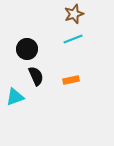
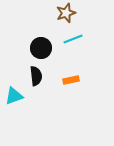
brown star: moved 8 px left, 1 px up
black circle: moved 14 px right, 1 px up
black semicircle: rotated 18 degrees clockwise
cyan triangle: moved 1 px left, 1 px up
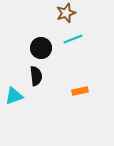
orange rectangle: moved 9 px right, 11 px down
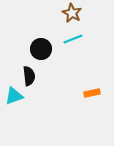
brown star: moved 6 px right; rotated 24 degrees counterclockwise
black circle: moved 1 px down
black semicircle: moved 7 px left
orange rectangle: moved 12 px right, 2 px down
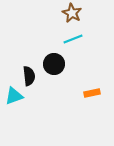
black circle: moved 13 px right, 15 px down
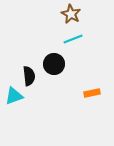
brown star: moved 1 px left, 1 px down
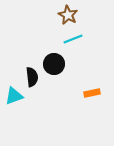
brown star: moved 3 px left, 1 px down
black semicircle: moved 3 px right, 1 px down
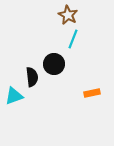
cyan line: rotated 48 degrees counterclockwise
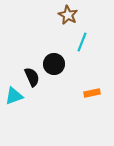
cyan line: moved 9 px right, 3 px down
black semicircle: rotated 18 degrees counterclockwise
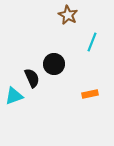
cyan line: moved 10 px right
black semicircle: moved 1 px down
orange rectangle: moved 2 px left, 1 px down
